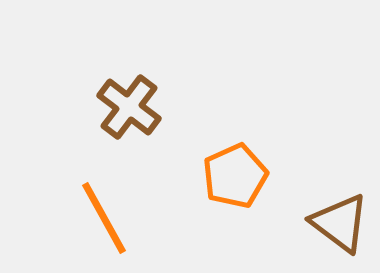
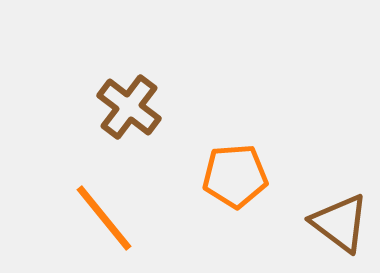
orange pentagon: rotated 20 degrees clockwise
orange line: rotated 10 degrees counterclockwise
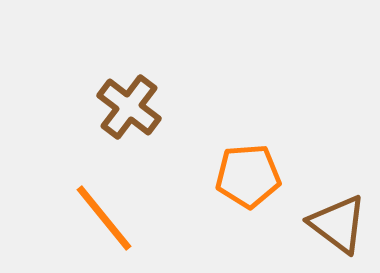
orange pentagon: moved 13 px right
brown triangle: moved 2 px left, 1 px down
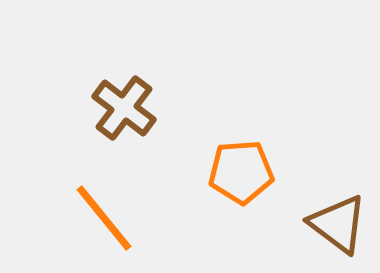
brown cross: moved 5 px left, 1 px down
orange pentagon: moved 7 px left, 4 px up
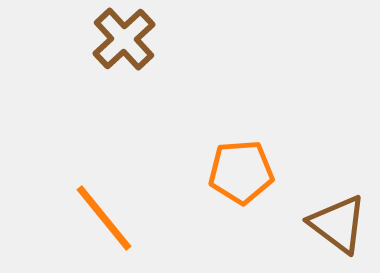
brown cross: moved 69 px up; rotated 10 degrees clockwise
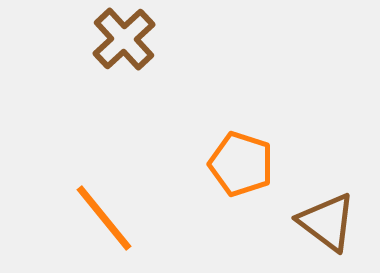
orange pentagon: moved 8 px up; rotated 22 degrees clockwise
brown triangle: moved 11 px left, 2 px up
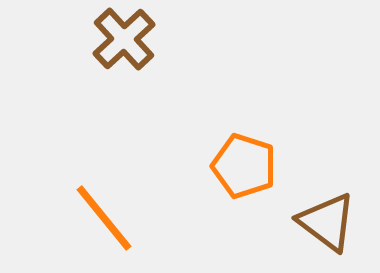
orange pentagon: moved 3 px right, 2 px down
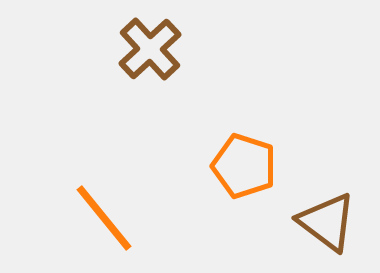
brown cross: moved 26 px right, 10 px down
